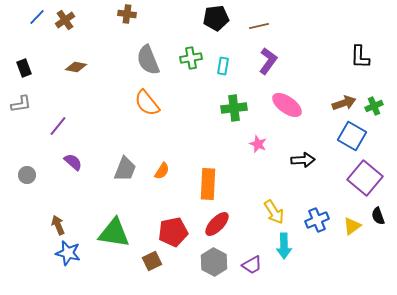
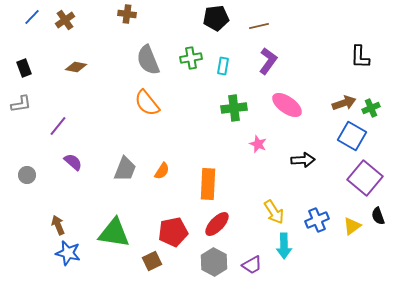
blue line at (37, 17): moved 5 px left
green cross at (374, 106): moved 3 px left, 2 px down
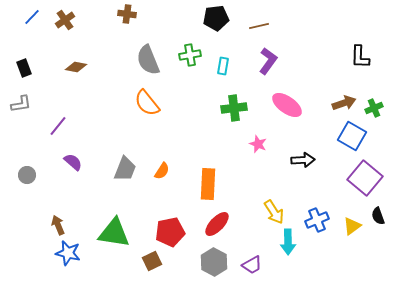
green cross at (191, 58): moved 1 px left, 3 px up
green cross at (371, 108): moved 3 px right
red pentagon at (173, 232): moved 3 px left
cyan arrow at (284, 246): moved 4 px right, 4 px up
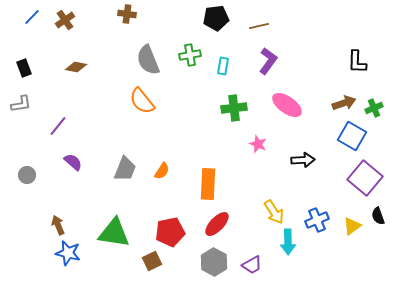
black L-shape at (360, 57): moved 3 px left, 5 px down
orange semicircle at (147, 103): moved 5 px left, 2 px up
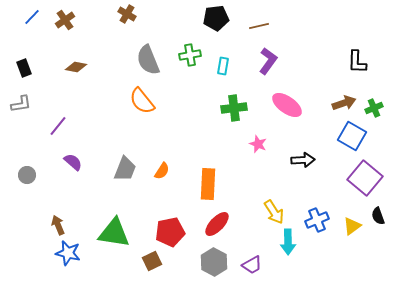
brown cross at (127, 14): rotated 24 degrees clockwise
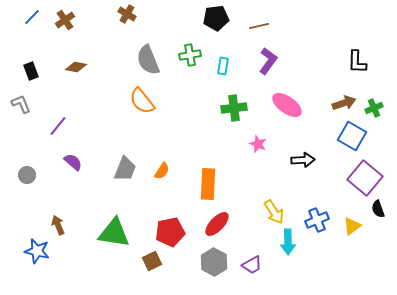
black rectangle at (24, 68): moved 7 px right, 3 px down
gray L-shape at (21, 104): rotated 105 degrees counterclockwise
black semicircle at (378, 216): moved 7 px up
blue star at (68, 253): moved 31 px left, 2 px up
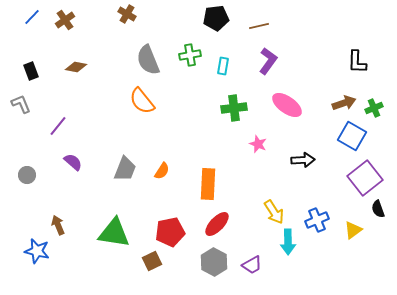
purple square at (365, 178): rotated 12 degrees clockwise
yellow triangle at (352, 226): moved 1 px right, 4 px down
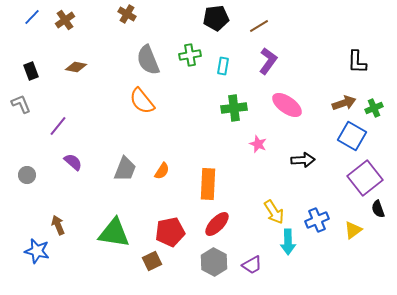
brown line at (259, 26): rotated 18 degrees counterclockwise
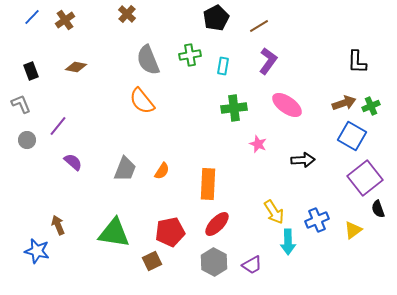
brown cross at (127, 14): rotated 12 degrees clockwise
black pentagon at (216, 18): rotated 20 degrees counterclockwise
green cross at (374, 108): moved 3 px left, 2 px up
gray circle at (27, 175): moved 35 px up
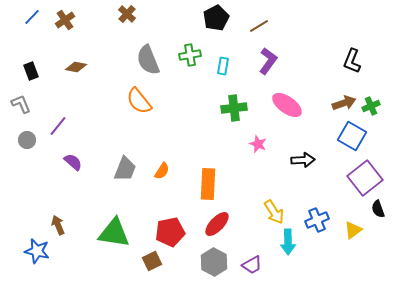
black L-shape at (357, 62): moved 5 px left, 1 px up; rotated 20 degrees clockwise
orange semicircle at (142, 101): moved 3 px left
